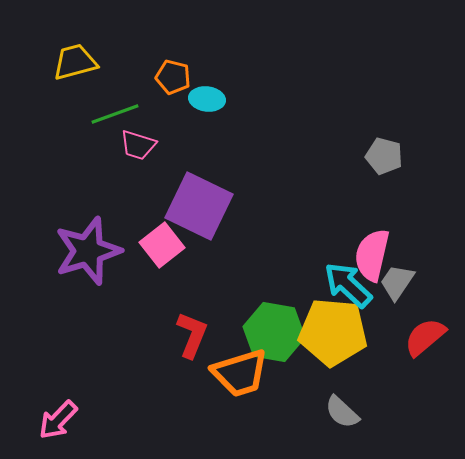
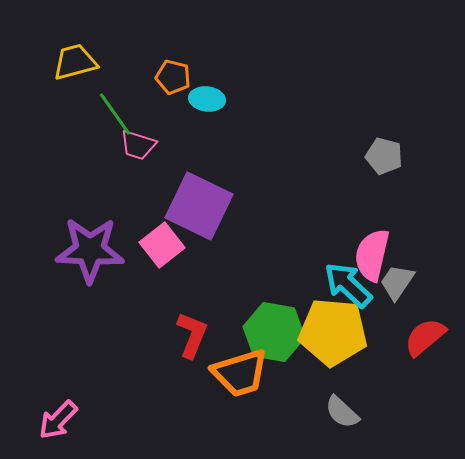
green line: rotated 75 degrees clockwise
purple star: moved 2 px right, 1 px up; rotated 20 degrees clockwise
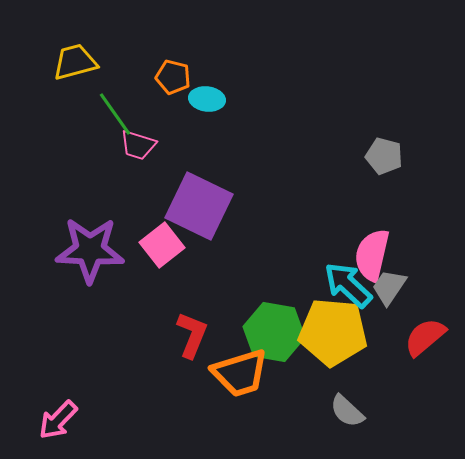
gray trapezoid: moved 8 px left, 5 px down
gray semicircle: moved 5 px right, 1 px up
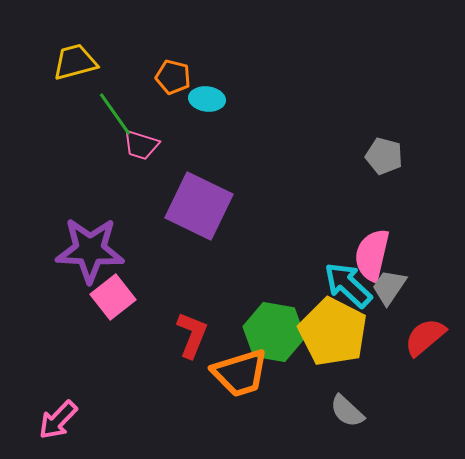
pink trapezoid: moved 3 px right
pink square: moved 49 px left, 52 px down
yellow pentagon: rotated 22 degrees clockwise
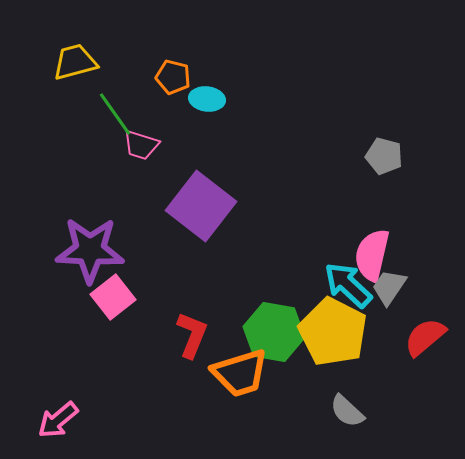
purple square: moved 2 px right; rotated 12 degrees clockwise
pink arrow: rotated 6 degrees clockwise
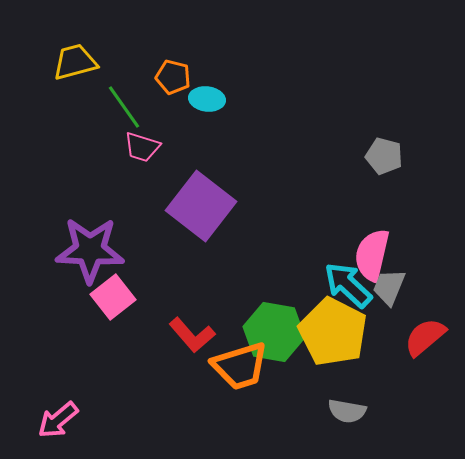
green line: moved 9 px right, 7 px up
pink trapezoid: moved 1 px right, 2 px down
gray trapezoid: rotated 12 degrees counterclockwise
red L-shape: rotated 117 degrees clockwise
orange trapezoid: moved 7 px up
gray semicircle: rotated 33 degrees counterclockwise
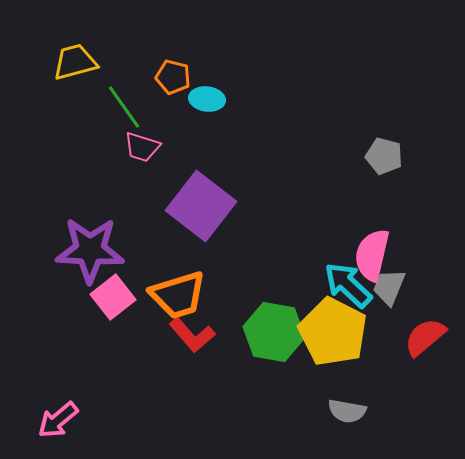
orange trapezoid: moved 62 px left, 71 px up
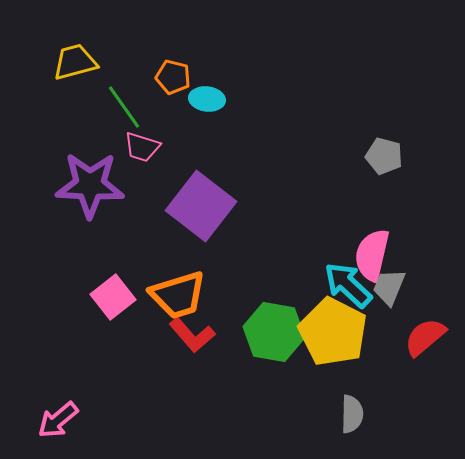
purple star: moved 65 px up
gray semicircle: moved 5 px right, 3 px down; rotated 99 degrees counterclockwise
